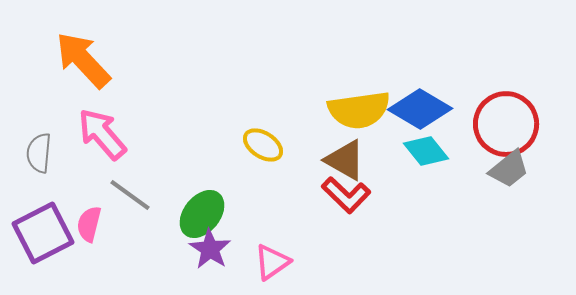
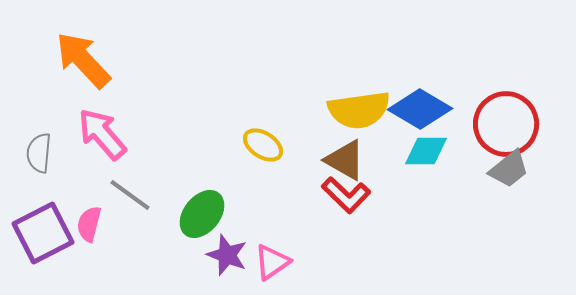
cyan diamond: rotated 51 degrees counterclockwise
purple star: moved 17 px right, 6 px down; rotated 12 degrees counterclockwise
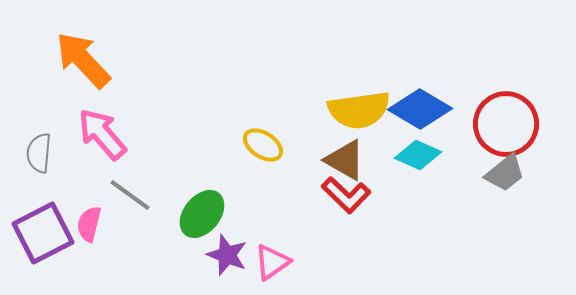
cyan diamond: moved 8 px left, 4 px down; rotated 24 degrees clockwise
gray trapezoid: moved 4 px left, 4 px down
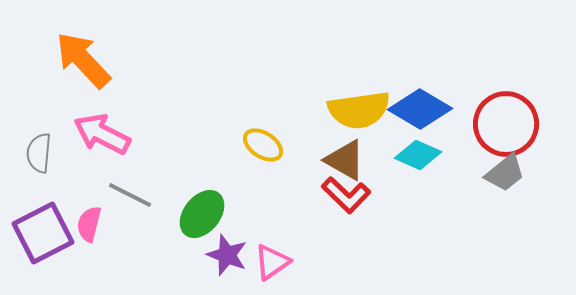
pink arrow: rotated 22 degrees counterclockwise
gray line: rotated 9 degrees counterclockwise
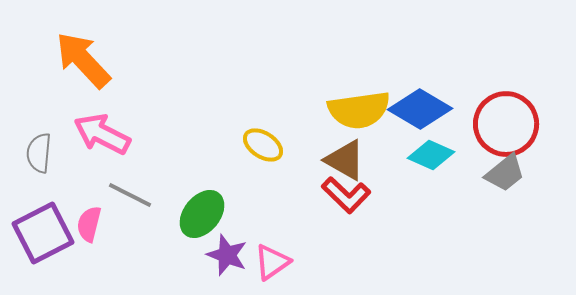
cyan diamond: moved 13 px right
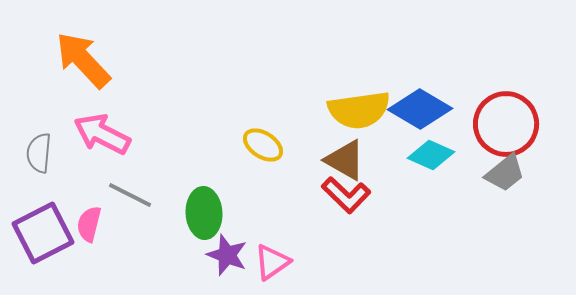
green ellipse: moved 2 px right, 1 px up; rotated 42 degrees counterclockwise
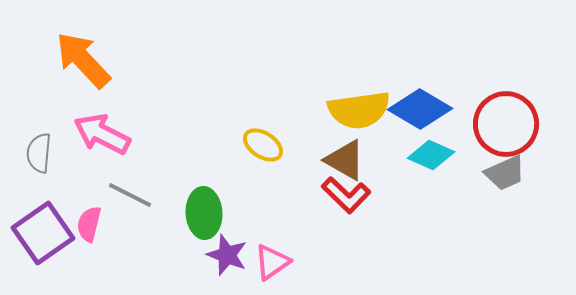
gray trapezoid: rotated 15 degrees clockwise
purple square: rotated 8 degrees counterclockwise
